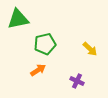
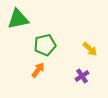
green pentagon: moved 1 px down
orange arrow: rotated 21 degrees counterclockwise
purple cross: moved 5 px right, 5 px up; rotated 32 degrees clockwise
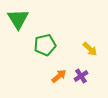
green triangle: rotated 50 degrees counterclockwise
orange arrow: moved 21 px right, 6 px down; rotated 14 degrees clockwise
purple cross: moved 1 px left
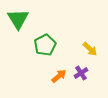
green pentagon: rotated 15 degrees counterclockwise
purple cross: moved 3 px up
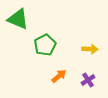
green triangle: rotated 35 degrees counterclockwise
yellow arrow: rotated 42 degrees counterclockwise
purple cross: moved 7 px right, 7 px down
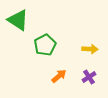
green triangle: moved 1 px down; rotated 10 degrees clockwise
purple cross: moved 1 px right, 3 px up
